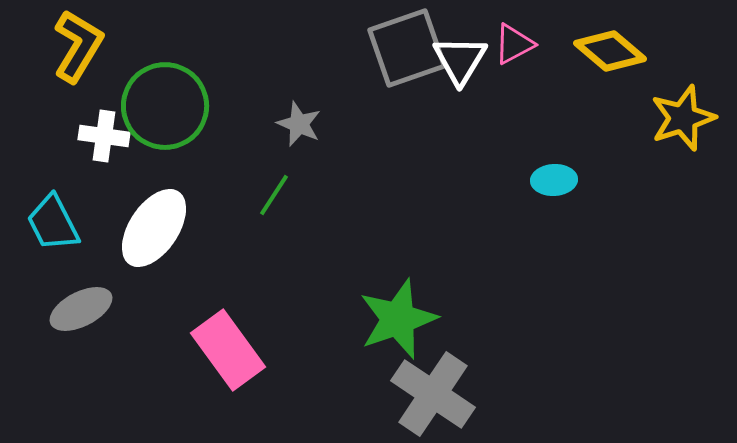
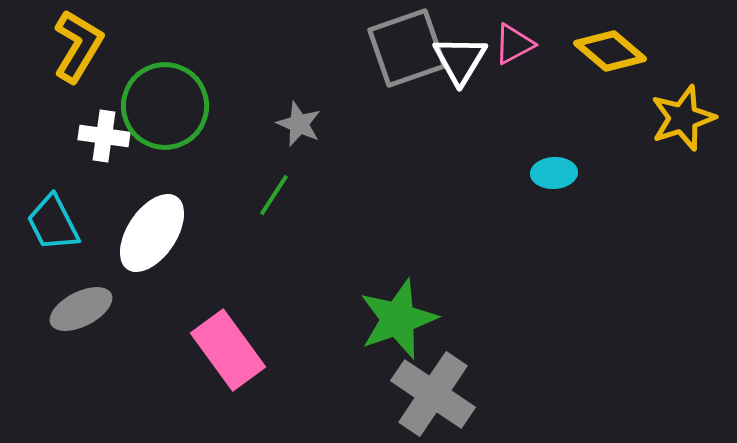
cyan ellipse: moved 7 px up
white ellipse: moved 2 px left, 5 px down
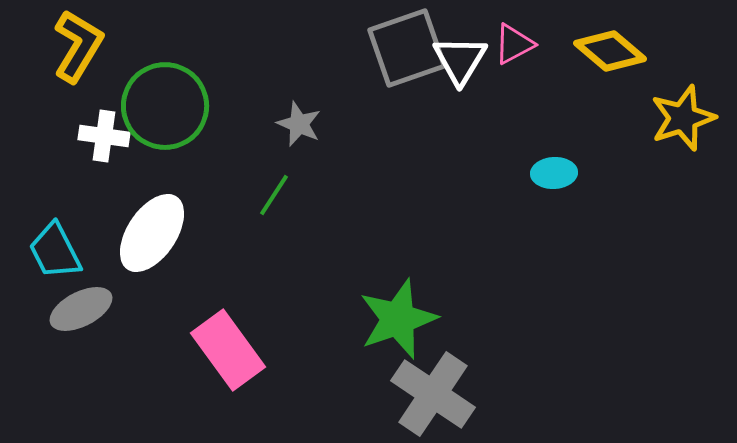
cyan trapezoid: moved 2 px right, 28 px down
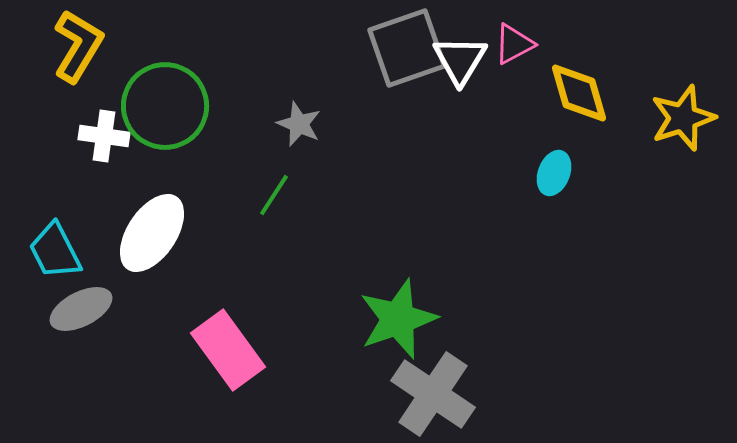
yellow diamond: moved 31 px left, 42 px down; rotated 34 degrees clockwise
cyan ellipse: rotated 66 degrees counterclockwise
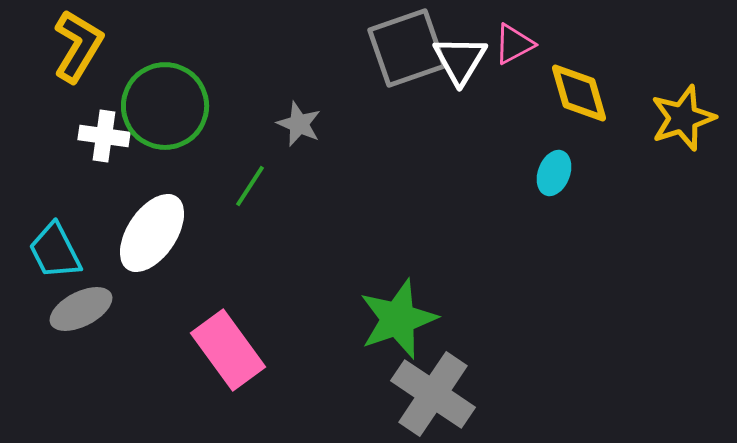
green line: moved 24 px left, 9 px up
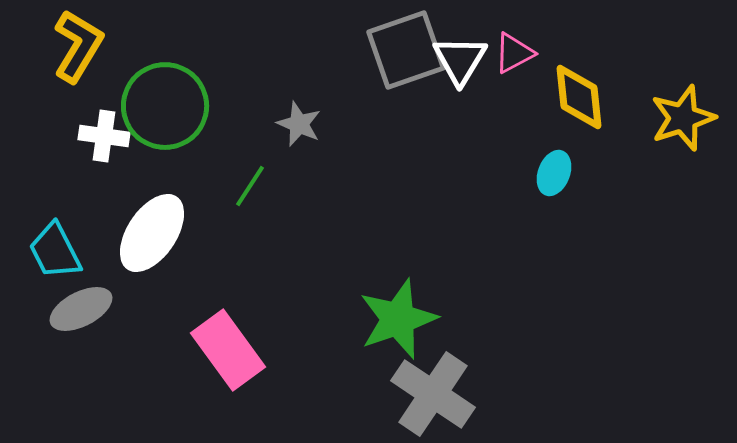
pink triangle: moved 9 px down
gray square: moved 1 px left, 2 px down
yellow diamond: moved 4 px down; rotated 10 degrees clockwise
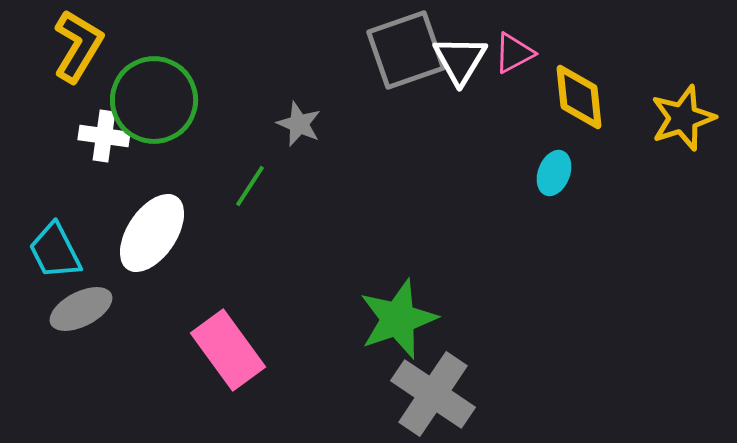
green circle: moved 11 px left, 6 px up
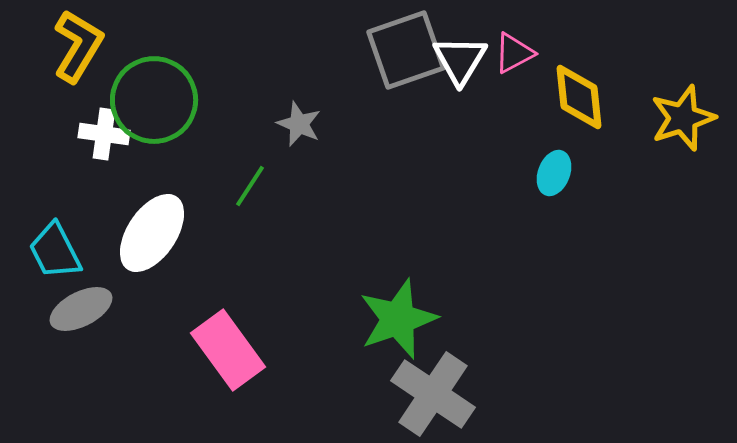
white cross: moved 2 px up
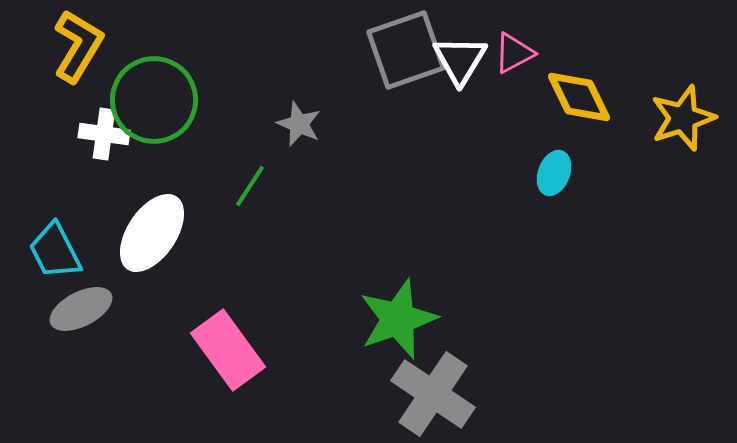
yellow diamond: rotated 20 degrees counterclockwise
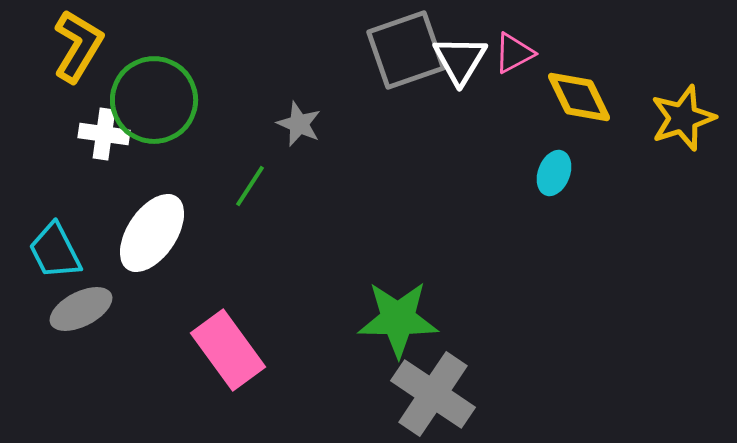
green star: rotated 20 degrees clockwise
